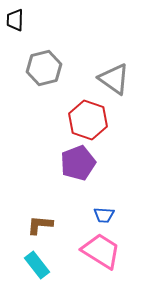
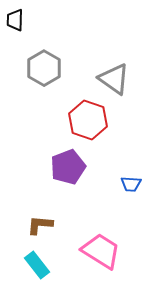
gray hexagon: rotated 16 degrees counterclockwise
purple pentagon: moved 10 px left, 4 px down
blue trapezoid: moved 27 px right, 31 px up
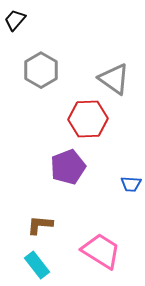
black trapezoid: rotated 40 degrees clockwise
gray hexagon: moved 3 px left, 2 px down
red hexagon: moved 1 px up; rotated 21 degrees counterclockwise
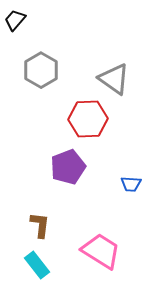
brown L-shape: rotated 92 degrees clockwise
